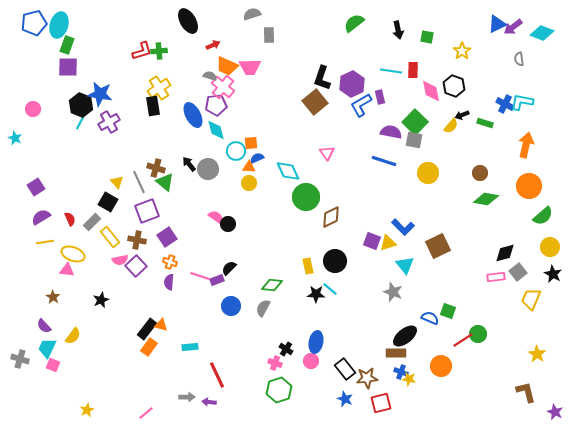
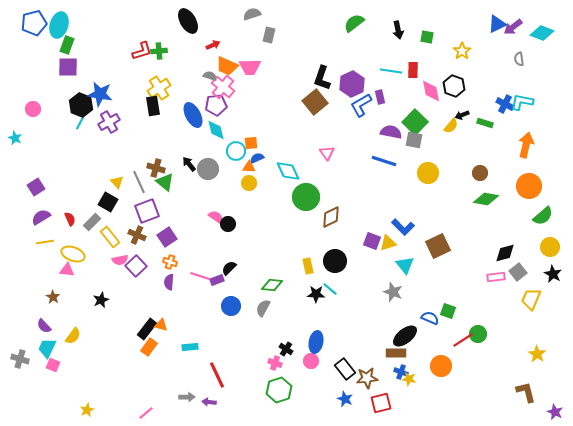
gray rectangle at (269, 35): rotated 14 degrees clockwise
brown cross at (137, 240): moved 5 px up; rotated 12 degrees clockwise
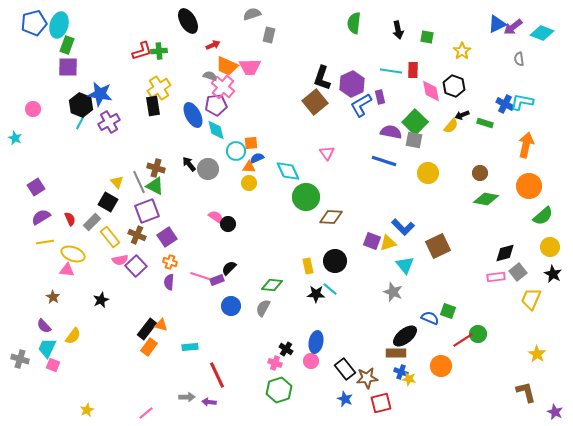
green semicircle at (354, 23): rotated 45 degrees counterclockwise
green triangle at (165, 182): moved 10 px left, 4 px down; rotated 12 degrees counterclockwise
brown diamond at (331, 217): rotated 30 degrees clockwise
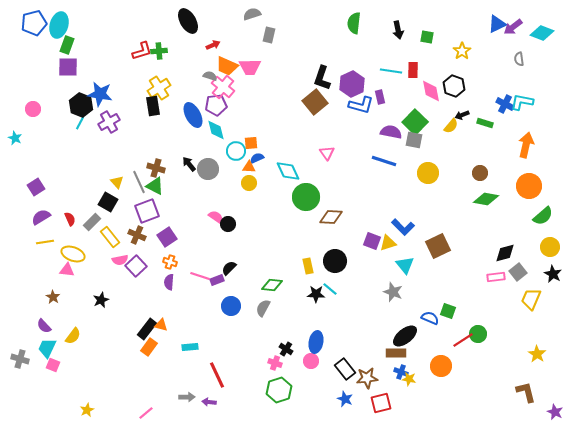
blue L-shape at (361, 105): rotated 135 degrees counterclockwise
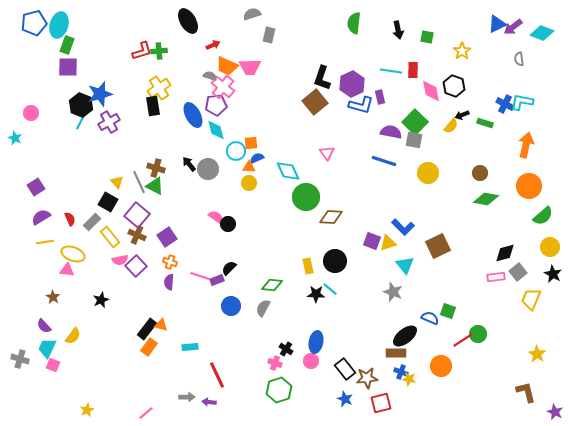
blue star at (100, 94): rotated 25 degrees counterclockwise
pink circle at (33, 109): moved 2 px left, 4 px down
purple square at (147, 211): moved 10 px left, 4 px down; rotated 30 degrees counterclockwise
